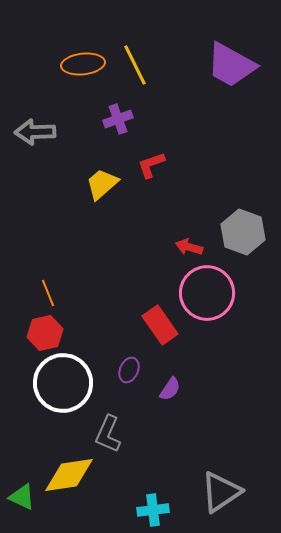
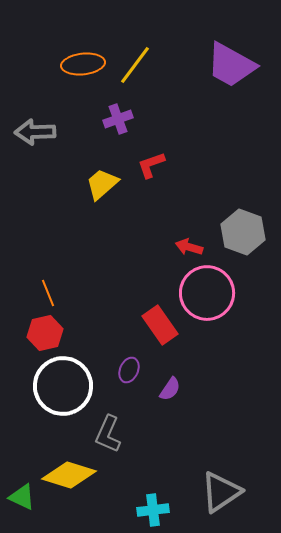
yellow line: rotated 63 degrees clockwise
white circle: moved 3 px down
yellow diamond: rotated 26 degrees clockwise
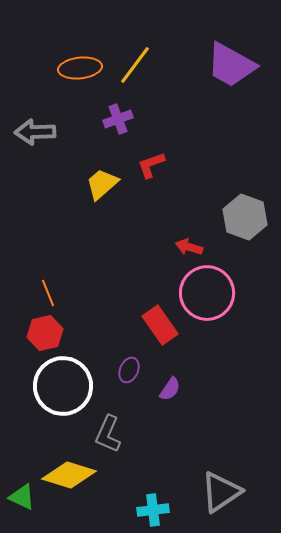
orange ellipse: moved 3 px left, 4 px down
gray hexagon: moved 2 px right, 15 px up
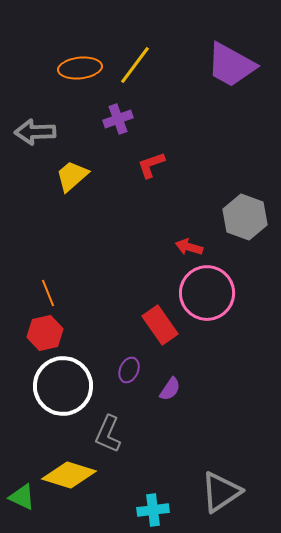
yellow trapezoid: moved 30 px left, 8 px up
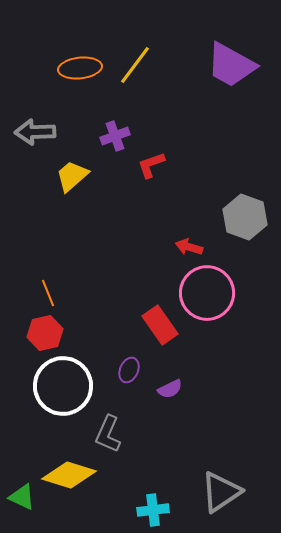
purple cross: moved 3 px left, 17 px down
purple semicircle: rotated 30 degrees clockwise
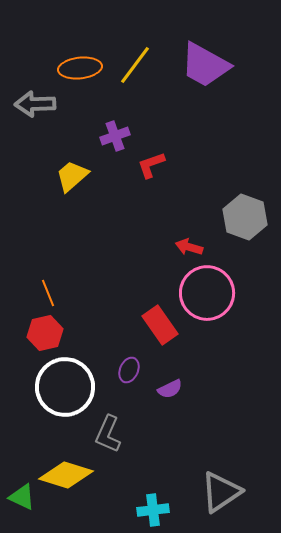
purple trapezoid: moved 26 px left
gray arrow: moved 28 px up
white circle: moved 2 px right, 1 px down
yellow diamond: moved 3 px left
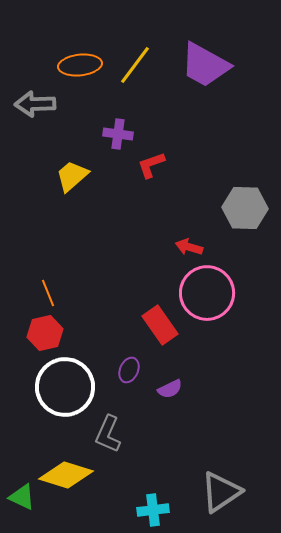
orange ellipse: moved 3 px up
purple cross: moved 3 px right, 2 px up; rotated 28 degrees clockwise
gray hexagon: moved 9 px up; rotated 18 degrees counterclockwise
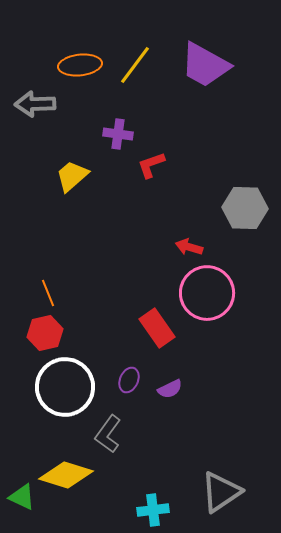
red rectangle: moved 3 px left, 3 px down
purple ellipse: moved 10 px down
gray L-shape: rotated 12 degrees clockwise
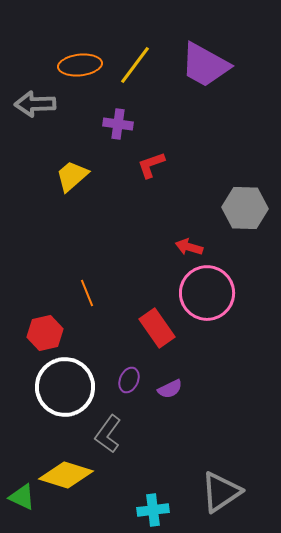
purple cross: moved 10 px up
orange line: moved 39 px right
